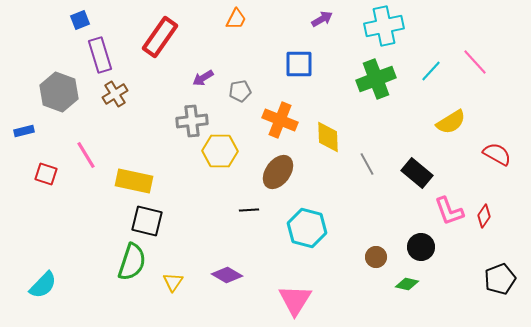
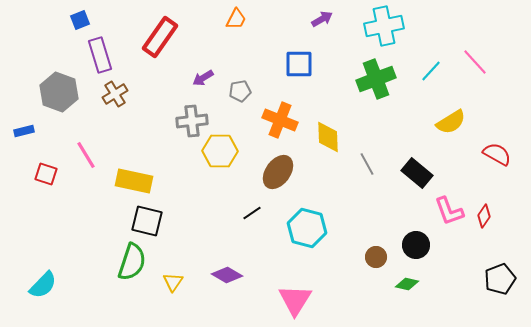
black line at (249, 210): moved 3 px right, 3 px down; rotated 30 degrees counterclockwise
black circle at (421, 247): moved 5 px left, 2 px up
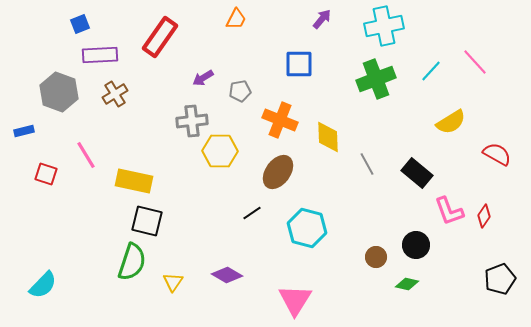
purple arrow at (322, 19): rotated 20 degrees counterclockwise
blue square at (80, 20): moved 4 px down
purple rectangle at (100, 55): rotated 76 degrees counterclockwise
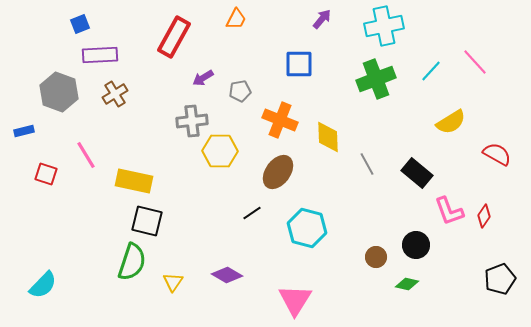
red rectangle at (160, 37): moved 14 px right; rotated 6 degrees counterclockwise
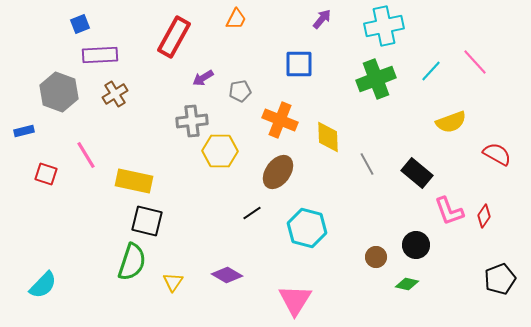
yellow semicircle at (451, 122): rotated 12 degrees clockwise
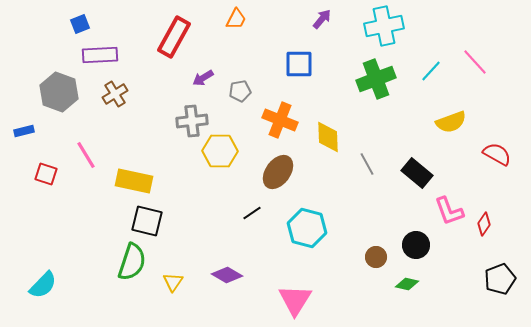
red diamond at (484, 216): moved 8 px down
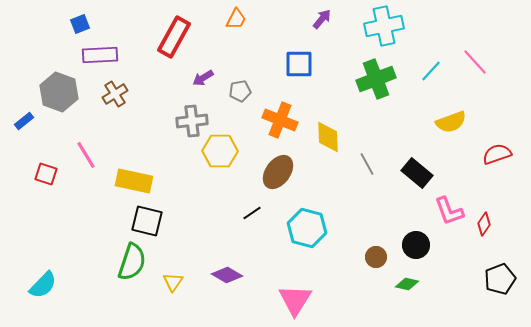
blue rectangle at (24, 131): moved 10 px up; rotated 24 degrees counterclockwise
red semicircle at (497, 154): rotated 48 degrees counterclockwise
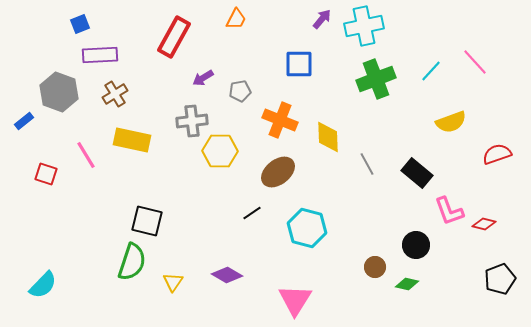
cyan cross at (384, 26): moved 20 px left
brown ellipse at (278, 172): rotated 16 degrees clockwise
yellow rectangle at (134, 181): moved 2 px left, 41 px up
red diamond at (484, 224): rotated 70 degrees clockwise
brown circle at (376, 257): moved 1 px left, 10 px down
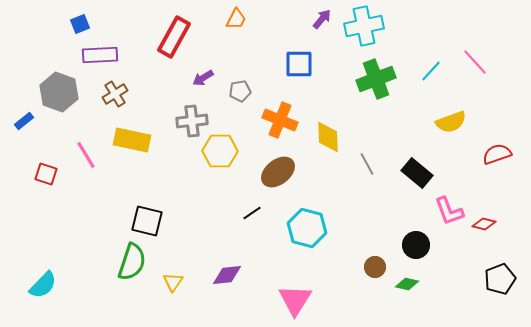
purple diamond at (227, 275): rotated 36 degrees counterclockwise
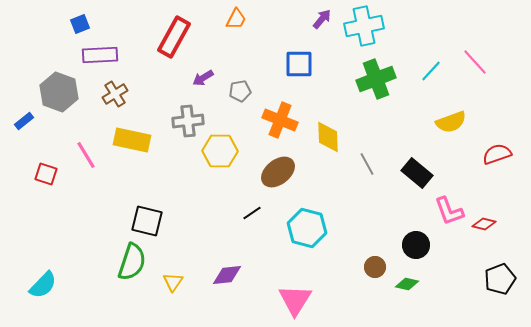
gray cross at (192, 121): moved 4 px left
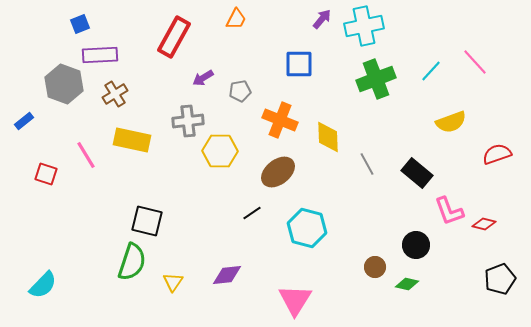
gray hexagon at (59, 92): moved 5 px right, 8 px up
